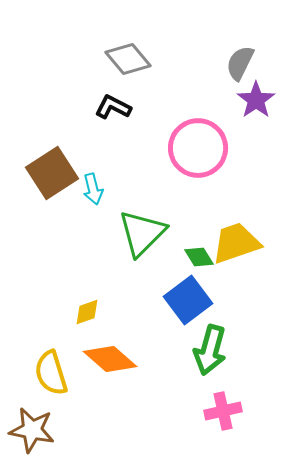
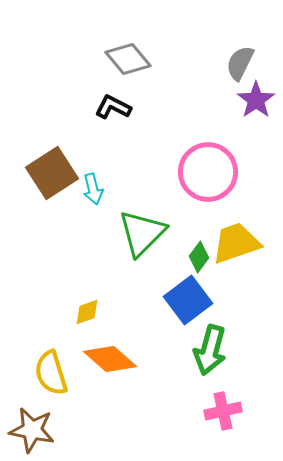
pink circle: moved 10 px right, 24 px down
green diamond: rotated 68 degrees clockwise
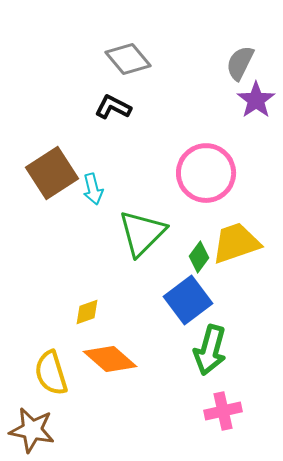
pink circle: moved 2 px left, 1 px down
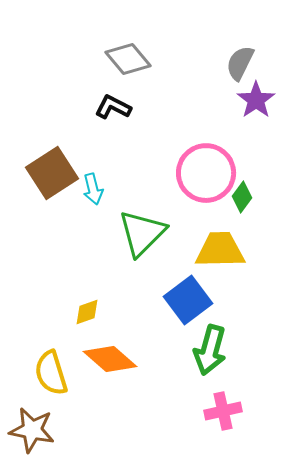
yellow trapezoid: moved 16 px left, 7 px down; rotated 18 degrees clockwise
green diamond: moved 43 px right, 60 px up
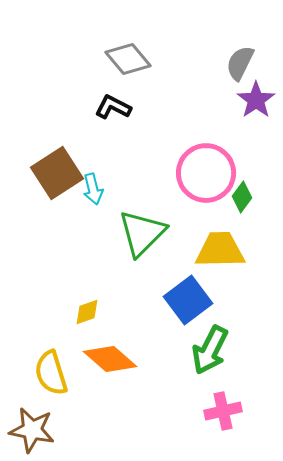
brown square: moved 5 px right
green arrow: rotated 12 degrees clockwise
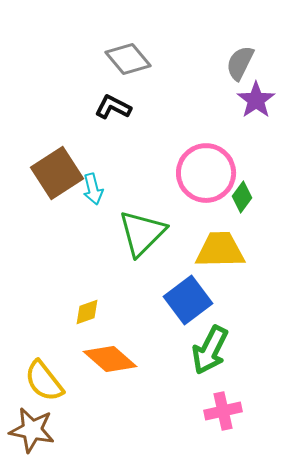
yellow semicircle: moved 7 px left, 8 px down; rotated 21 degrees counterclockwise
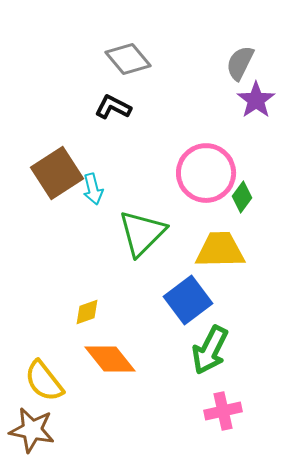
orange diamond: rotated 10 degrees clockwise
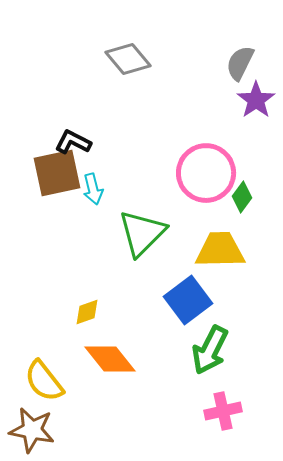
black L-shape: moved 40 px left, 35 px down
brown square: rotated 21 degrees clockwise
